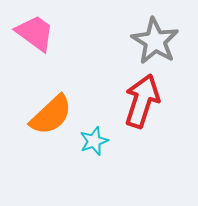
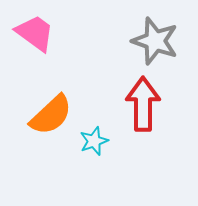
gray star: rotated 12 degrees counterclockwise
red arrow: moved 1 px right, 3 px down; rotated 18 degrees counterclockwise
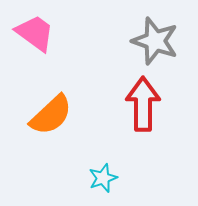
cyan star: moved 9 px right, 37 px down
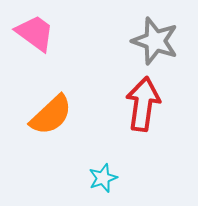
red arrow: rotated 8 degrees clockwise
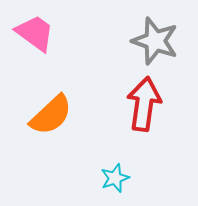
red arrow: moved 1 px right
cyan star: moved 12 px right
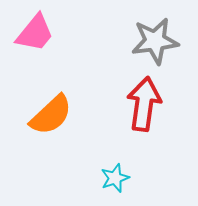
pink trapezoid: rotated 93 degrees clockwise
gray star: rotated 27 degrees counterclockwise
